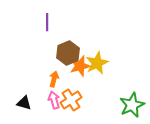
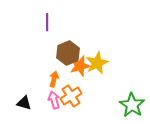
orange cross: moved 4 px up
green star: rotated 15 degrees counterclockwise
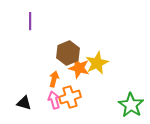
purple line: moved 17 px left, 1 px up
orange star: moved 1 px left, 2 px down; rotated 30 degrees clockwise
orange cross: moved 1 px left, 1 px down; rotated 15 degrees clockwise
green star: moved 1 px left
